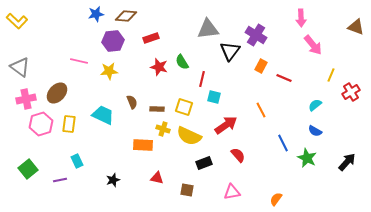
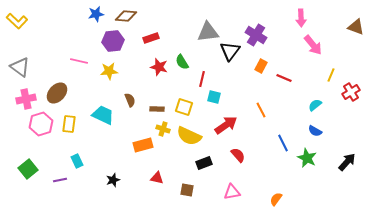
gray triangle at (208, 29): moved 3 px down
brown semicircle at (132, 102): moved 2 px left, 2 px up
orange rectangle at (143, 145): rotated 18 degrees counterclockwise
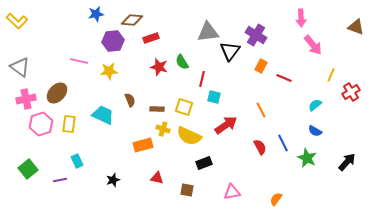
brown diamond at (126, 16): moved 6 px right, 4 px down
red semicircle at (238, 155): moved 22 px right, 8 px up; rotated 14 degrees clockwise
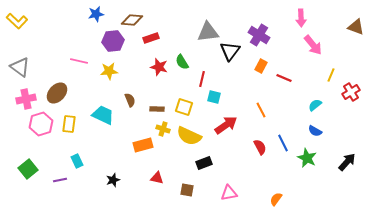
purple cross at (256, 35): moved 3 px right
pink triangle at (232, 192): moved 3 px left, 1 px down
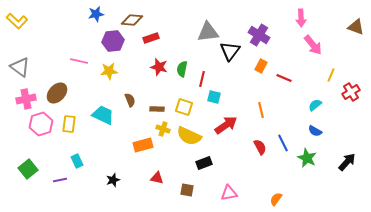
green semicircle at (182, 62): moved 7 px down; rotated 42 degrees clockwise
orange line at (261, 110): rotated 14 degrees clockwise
